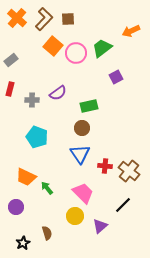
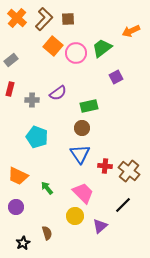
orange trapezoid: moved 8 px left, 1 px up
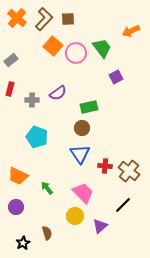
green trapezoid: rotated 90 degrees clockwise
green rectangle: moved 1 px down
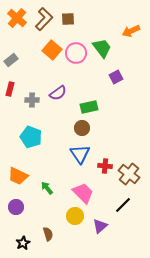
orange square: moved 1 px left, 4 px down
cyan pentagon: moved 6 px left
brown cross: moved 3 px down
brown semicircle: moved 1 px right, 1 px down
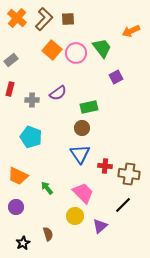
brown cross: rotated 30 degrees counterclockwise
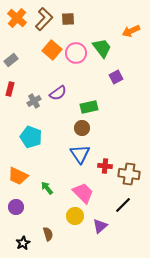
gray cross: moved 2 px right, 1 px down; rotated 32 degrees counterclockwise
